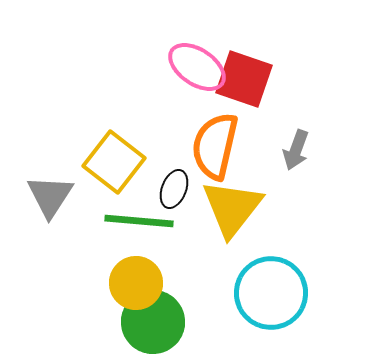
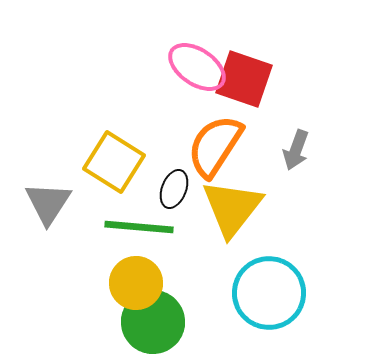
orange semicircle: rotated 20 degrees clockwise
yellow square: rotated 6 degrees counterclockwise
gray triangle: moved 2 px left, 7 px down
green line: moved 6 px down
cyan circle: moved 2 px left
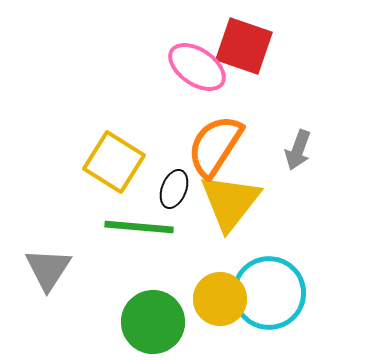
red square: moved 33 px up
gray arrow: moved 2 px right
gray triangle: moved 66 px down
yellow triangle: moved 2 px left, 6 px up
yellow circle: moved 84 px right, 16 px down
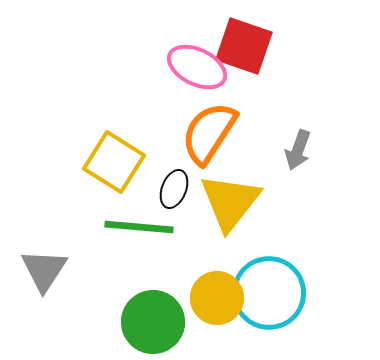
pink ellipse: rotated 8 degrees counterclockwise
orange semicircle: moved 6 px left, 13 px up
gray triangle: moved 4 px left, 1 px down
yellow circle: moved 3 px left, 1 px up
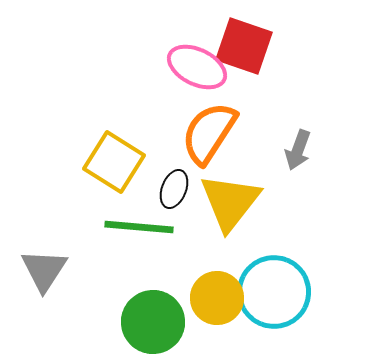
cyan circle: moved 5 px right, 1 px up
